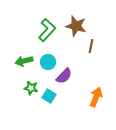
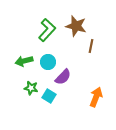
purple semicircle: moved 1 px left, 1 px down
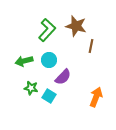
cyan circle: moved 1 px right, 2 px up
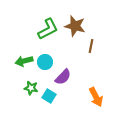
brown star: moved 1 px left
green L-shape: moved 1 px right, 1 px up; rotated 20 degrees clockwise
cyan circle: moved 4 px left, 2 px down
orange arrow: rotated 132 degrees clockwise
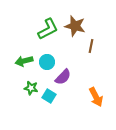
cyan circle: moved 2 px right
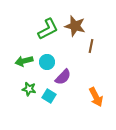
green star: moved 2 px left, 1 px down
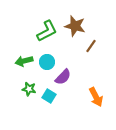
green L-shape: moved 1 px left, 2 px down
brown line: rotated 24 degrees clockwise
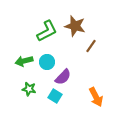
cyan square: moved 6 px right
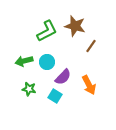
orange arrow: moved 7 px left, 12 px up
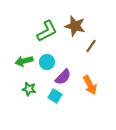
orange arrow: moved 1 px right
